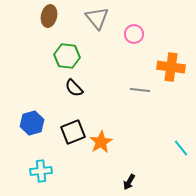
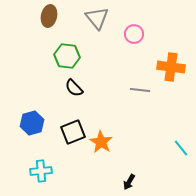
orange star: rotated 10 degrees counterclockwise
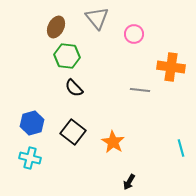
brown ellipse: moved 7 px right, 11 px down; rotated 15 degrees clockwise
black square: rotated 30 degrees counterclockwise
orange star: moved 12 px right
cyan line: rotated 24 degrees clockwise
cyan cross: moved 11 px left, 13 px up; rotated 20 degrees clockwise
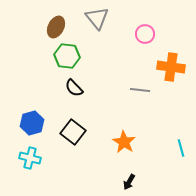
pink circle: moved 11 px right
orange star: moved 11 px right
